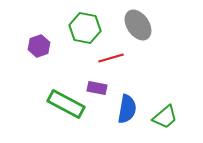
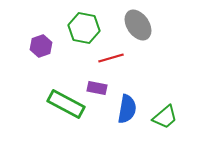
green hexagon: moved 1 px left
purple hexagon: moved 2 px right
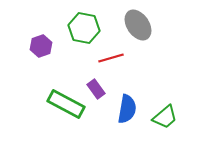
purple rectangle: moved 1 px left, 1 px down; rotated 42 degrees clockwise
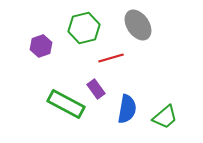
green hexagon: rotated 24 degrees counterclockwise
